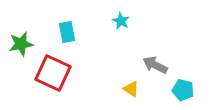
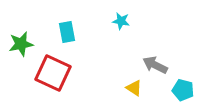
cyan star: rotated 18 degrees counterclockwise
yellow triangle: moved 3 px right, 1 px up
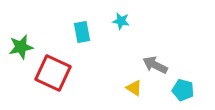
cyan rectangle: moved 15 px right
green star: moved 3 px down
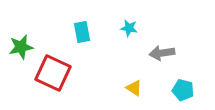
cyan star: moved 8 px right, 7 px down
gray arrow: moved 7 px right, 12 px up; rotated 35 degrees counterclockwise
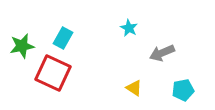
cyan star: rotated 18 degrees clockwise
cyan rectangle: moved 19 px left, 6 px down; rotated 40 degrees clockwise
green star: moved 1 px right, 1 px up
gray arrow: rotated 15 degrees counterclockwise
cyan pentagon: rotated 25 degrees counterclockwise
